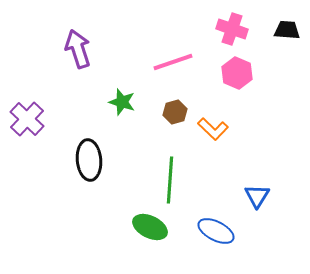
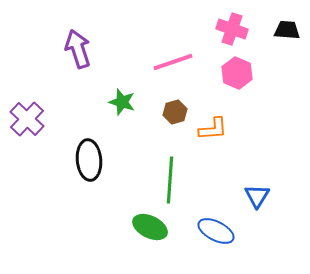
orange L-shape: rotated 48 degrees counterclockwise
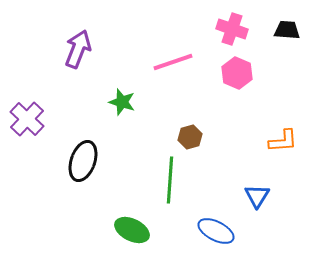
purple arrow: rotated 39 degrees clockwise
brown hexagon: moved 15 px right, 25 px down
orange L-shape: moved 70 px right, 12 px down
black ellipse: moved 6 px left, 1 px down; rotated 24 degrees clockwise
green ellipse: moved 18 px left, 3 px down
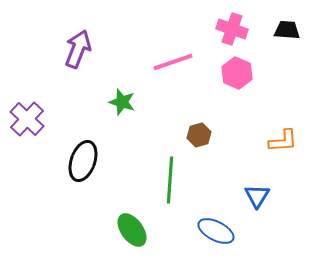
brown hexagon: moved 9 px right, 2 px up
green ellipse: rotated 28 degrees clockwise
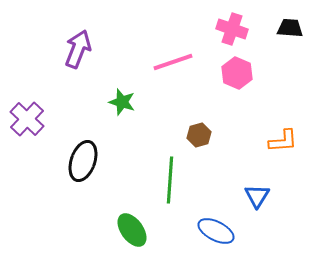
black trapezoid: moved 3 px right, 2 px up
